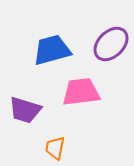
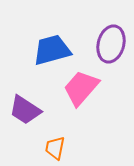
purple ellipse: rotated 30 degrees counterclockwise
pink trapezoid: moved 4 px up; rotated 42 degrees counterclockwise
purple trapezoid: rotated 16 degrees clockwise
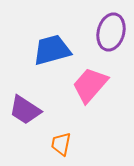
purple ellipse: moved 12 px up
pink trapezoid: moved 9 px right, 3 px up
orange trapezoid: moved 6 px right, 4 px up
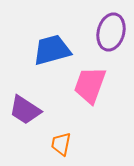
pink trapezoid: rotated 21 degrees counterclockwise
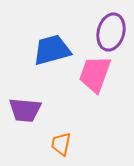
pink trapezoid: moved 5 px right, 11 px up
purple trapezoid: rotated 28 degrees counterclockwise
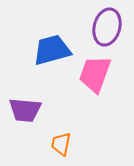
purple ellipse: moved 4 px left, 5 px up
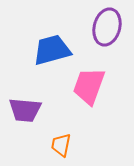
pink trapezoid: moved 6 px left, 12 px down
orange trapezoid: moved 1 px down
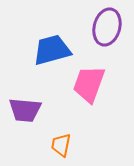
pink trapezoid: moved 2 px up
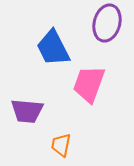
purple ellipse: moved 4 px up
blue trapezoid: moved 1 px right, 2 px up; rotated 102 degrees counterclockwise
purple trapezoid: moved 2 px right, 1 px down
